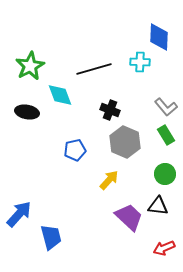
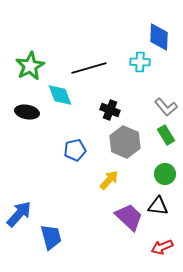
black line: moved 5 px left, 1 px up
red arrow: moved 2 px left, 1 px up
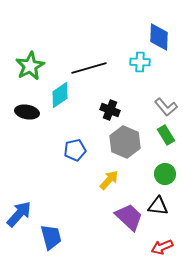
cyan diamond: rotated 76 degrees clockwise
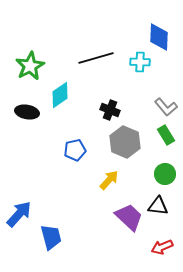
black line: moved 7 px right, 10 px up
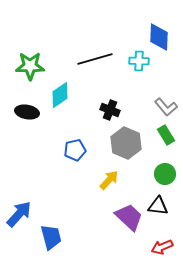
black line: moved 1 px left, 1 px down
cyan cross: moved 1 px left, 1 px up
green star: rotated 28 degrees clockwise
gray hexagon: moved 1 px right, 1 px down
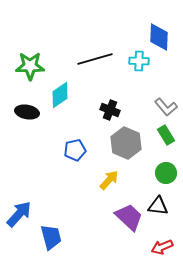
green circle: moved 1 px right, 1 px up
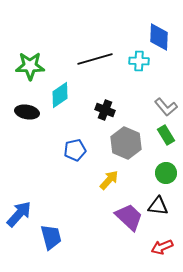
black cross: moved 5 px left
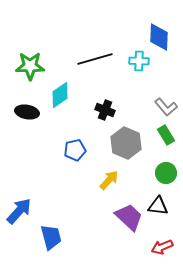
blue arrow: moved 3 px up
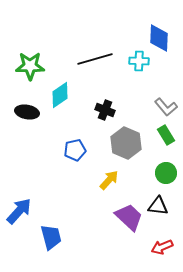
blue diamond: moved 1 px down
